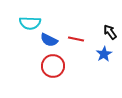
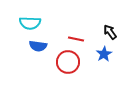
blue semicircle: moved 11 px left, 6 px down; rotated 18 degrees counterclockwise
red circle: moved 15 px right, 4 px up
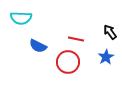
cyan semicircle: moved 9 px left, 5 px up
blue semicircle: rotated 18 degrees clockwise
blue star: moved 2 px right, 3 px down
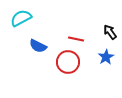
cyan semicircle: rotated 150 degrees clockwise
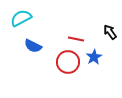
blue semicircle: moved 5 px left
blue star: moved 12 px left
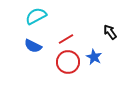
cyan semicircle: moved 15 px right, 2 px up
red line: moved 10 px left; rotated 42 degrees counterclockwise
blue star: rotated 14 degrees counterclockwise
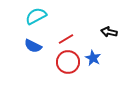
black arrow: moved 1 px left; rotated 42 degrees counterclockwise
blue star: moved 1 px left, 1 px down
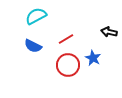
red circle: moved 3 px down
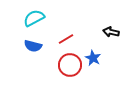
cyan semicircle: moved 2 px left, 2 px down
black arrow: moved 2 px right
blue semicircle: rotated 12 degrees counterclockwise
red circle: moved 2 px right
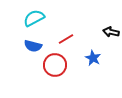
red circle: moved 15 px left
